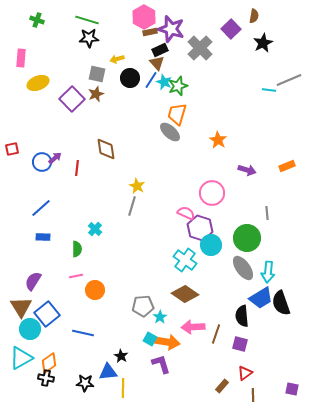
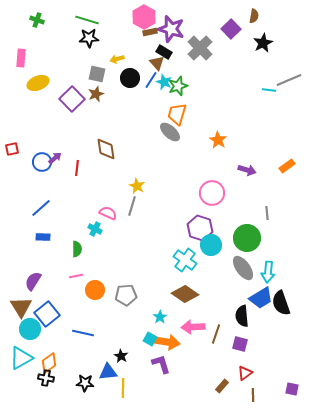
black rectangle at (160, 50): moved 4 px right, 2 px down; rotated 56 degrees clockwise
orange rectangle at (287, 166): rotated 14 degrees counterclockwise
pink semicircle at (186, 213): moved 78 px left
cyan cross at (95, 229): rotated 16 degrees counterclockwise
gray pentagon at (143, 306): moved 17 px left, 11 px up
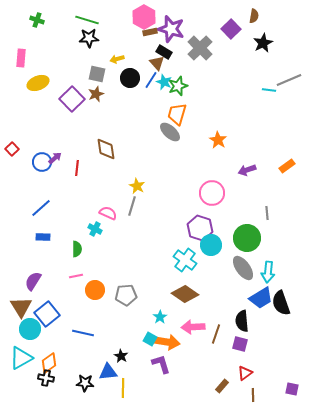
red square at (12, 149): rotated 32 degrees counterclockwise
purple arrow at (247, 170): rotated 144 degrees clockwise
black semicircle at (242, 316): moved 5 px down
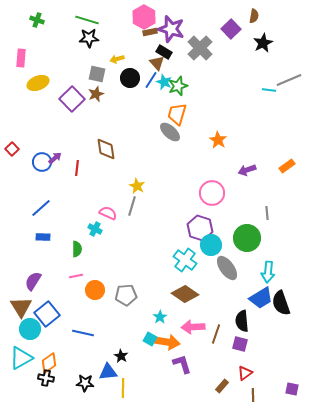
gray ellipse at (243, 268): moved 16 px left
purple L-shape at (161, 364): moved 21 px right
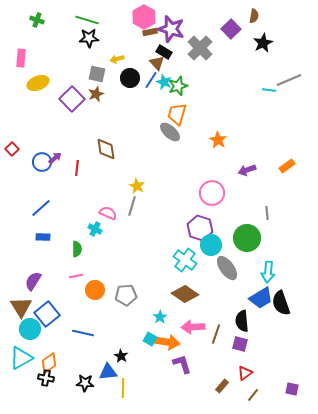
brown line at (253, 395): rotated 40 degrees clockwise
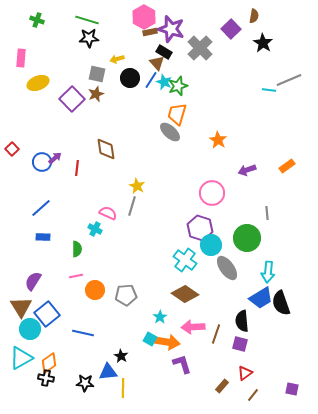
black star at (263, 43): rotated 12 degrees counterclockwise
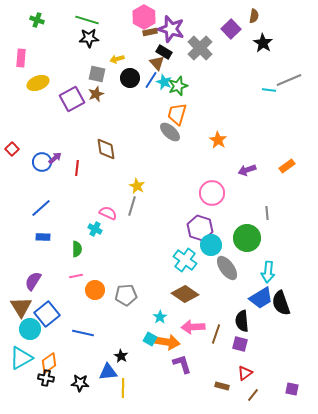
purple square at (72, 99): rotated 15 degrees clockwise
black star at (85, 383): moved 5 px left
brown rectangle at (222, 386): rotated 64 degrees clockwise
